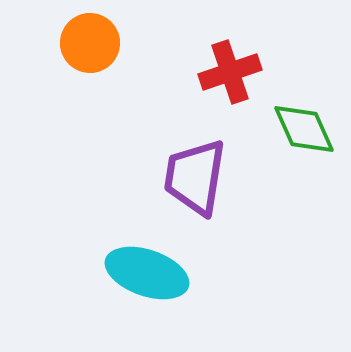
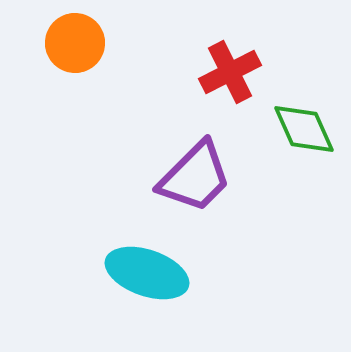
orange circle: moved 15 px left
red cross: rotated 8 degrees counterclockwise
purple trapezoid: rotated 144 degrees counterclockwise
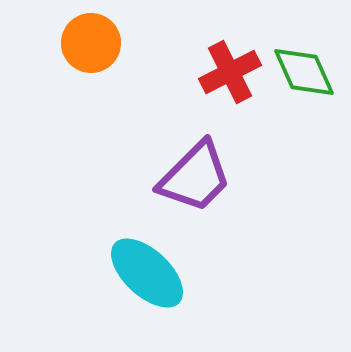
orange circle: moved 16 px right
green diamond: moved 57 px up
cyan ellipse: rotated 24 degrees clockwise
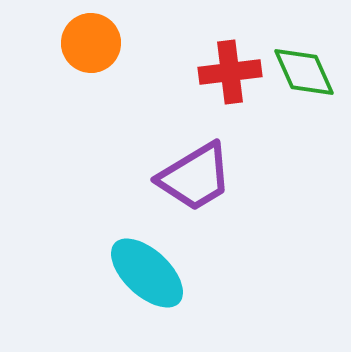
red cross: rotated 20 degrees clockwise
purple trapezoid: rotated 14 degrees clockwise
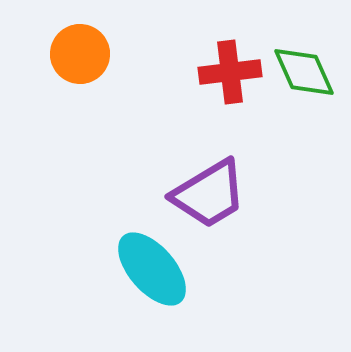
orange circle: moved 11 px left, 11 px down
purple trapezoid: moved 14 px right, 17 px down
cyan ellipse: moved 5 px right, 4 px up; rotated 6 degrees clockwise
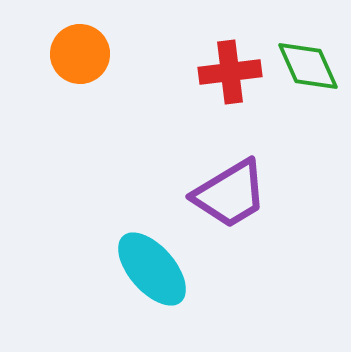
green diamond: moved 4 px right, 6 px up
purple trapezoid: moved 21 px right
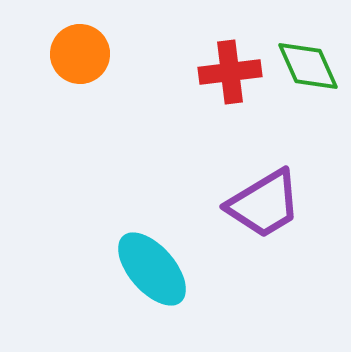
purple trapezoid: moved 34 px right, 10 px down
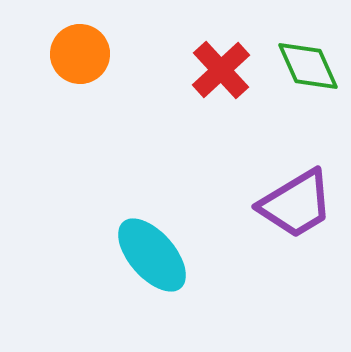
red cross: moved 9 px left, 2 px up; rotated 36 degrees counterclockwise
purple trapezoid: moved 32 px right
cyan ellipse: moved 14 px up
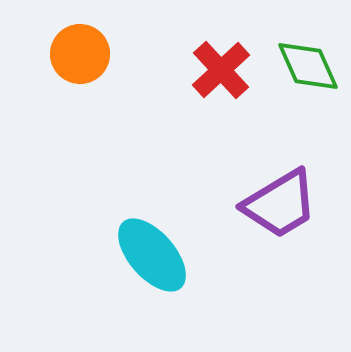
purple trapezoid: moved 16 px left
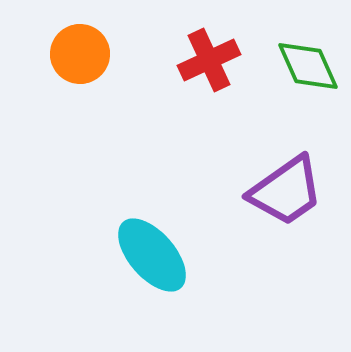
red cross: moved 12 px left, 10 px up; rotated 18 degrees clockwise
purple trapezoid: moved 6 px right, 13 px up; rotated 4 degrees counterclockwise
